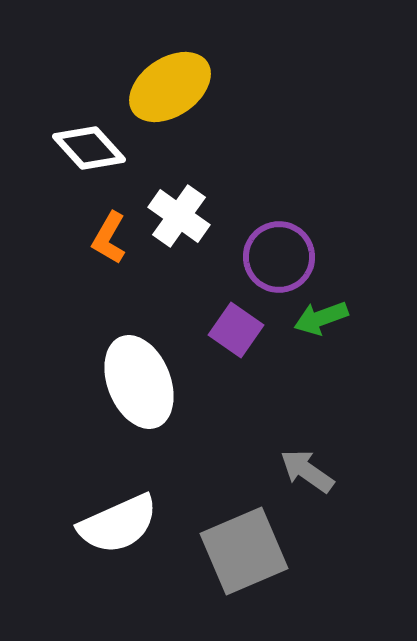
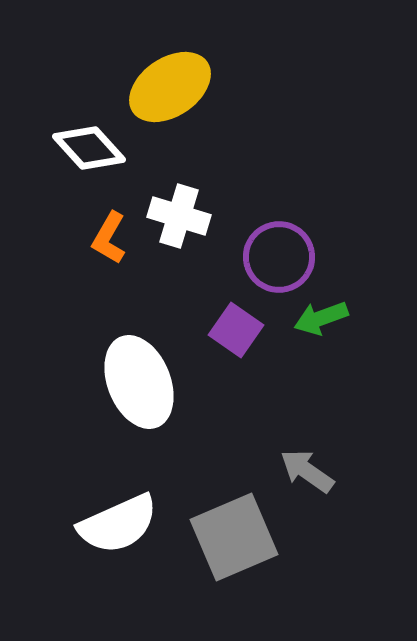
white cross: rotated 18 degrees counterclockwise
gray square: moved 10 px left, 14 px up
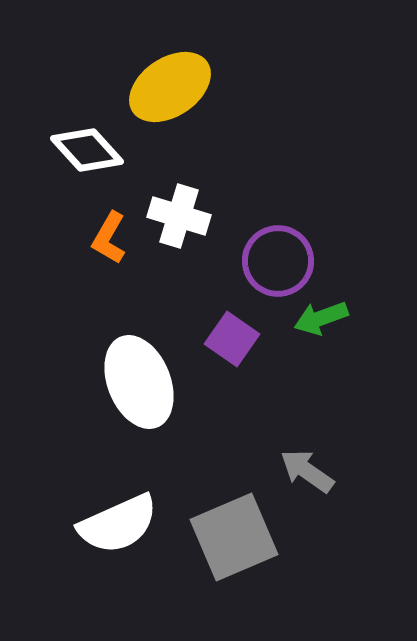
white diamond: moved 2 px left, 2 px down
purple circle: moved 1 px left, 4 px down
purple square: moved 4 px left, 9 px down
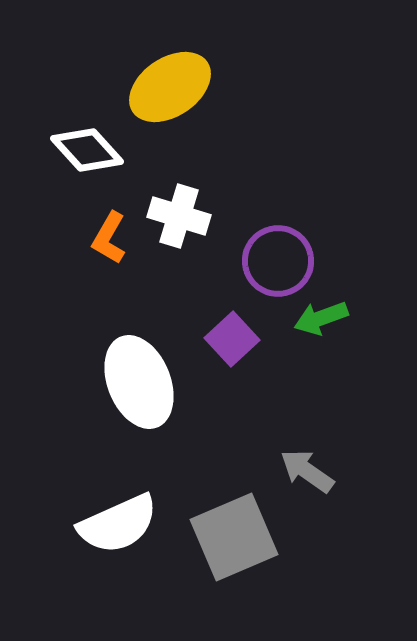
purple square: rotated 12 degrees clockwise
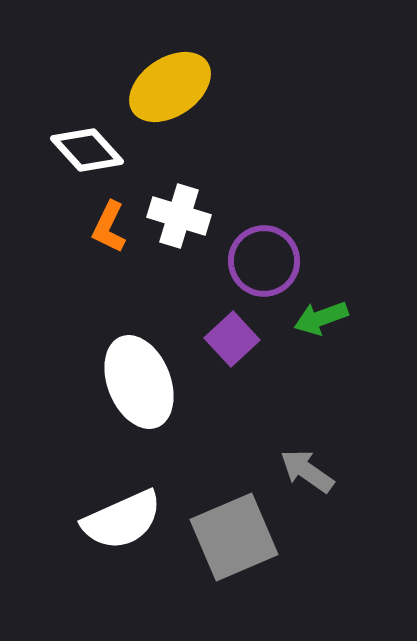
orange L-shape: moved 11 px up; rotated 4 degrees counterclockwise
purple circle: moved 14 px left
white semicircle: moved 4 px right, 4 px up
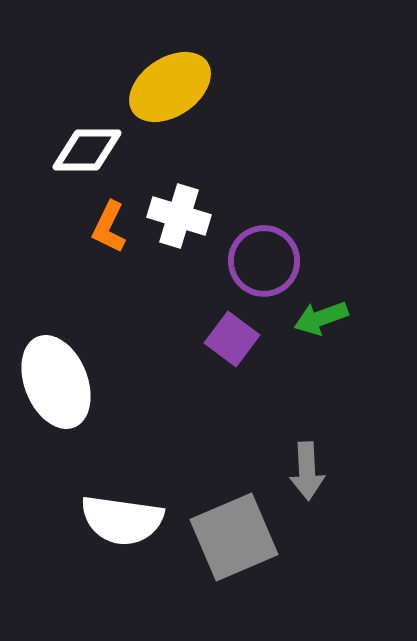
white diamond: rotated 48 degrees counterclockwise
purple square: rotated 10 degrees counterclockwise
white ellipse: moved 83 px left
gray arrow: rotated 128 degrees counterclockwise
white semicircle: rotated 32 degrees clockwise
